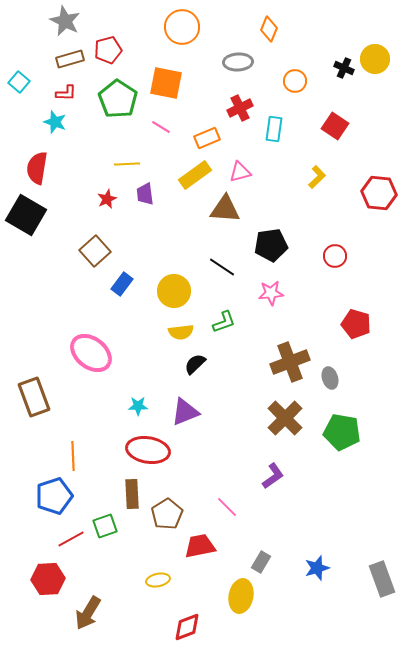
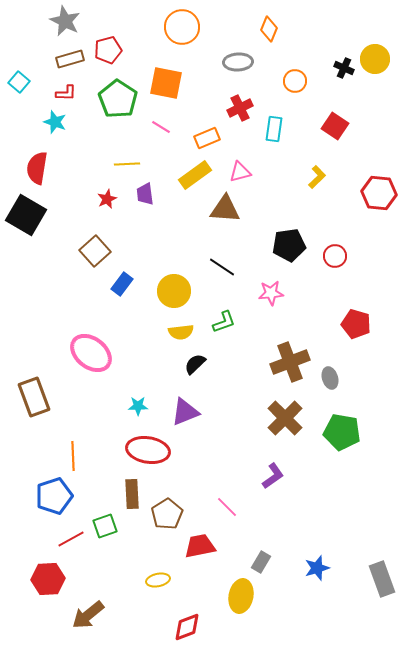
black pentagon at (271, 245): moved 18 px right
brown arrow at (88, 613): moved 2 px down; rotated 20 degrees clockwise
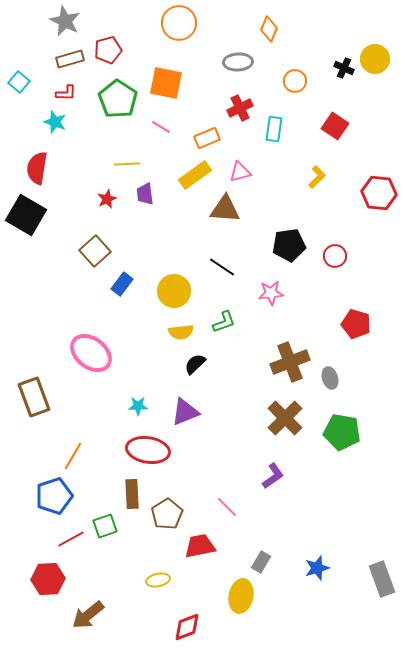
orange circle at (182, 27): moved 3 px left, 4 px up
orange line at (73, 456): rotated 32 degrees clockwise
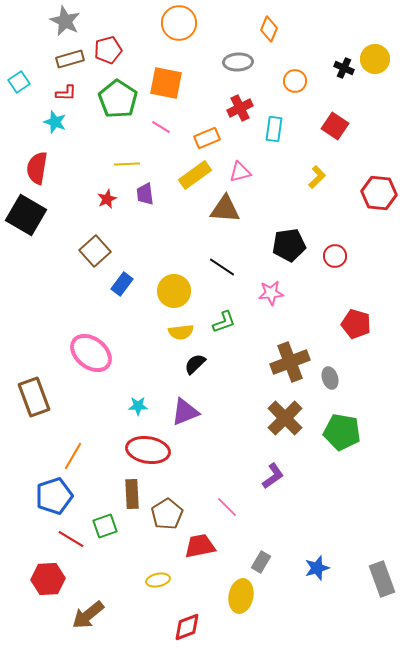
cyan square at (19, 82): rotated 15 degrees clockwise
red line at (71, 539): rotated 60 degrees clockwise
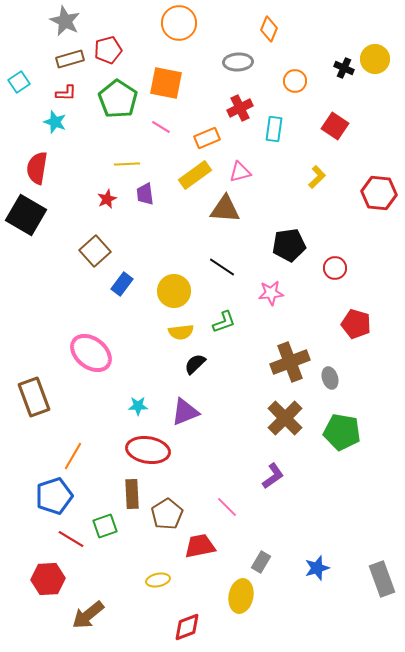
red circle at (335, 256): moved 12 px down
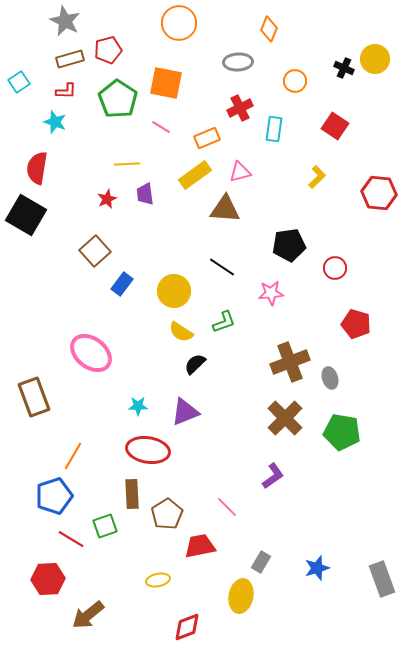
red L-shape at (66, 93): moved 2 px up
yellow semicircle at (181, 332): rotated 40 degrees clockwise
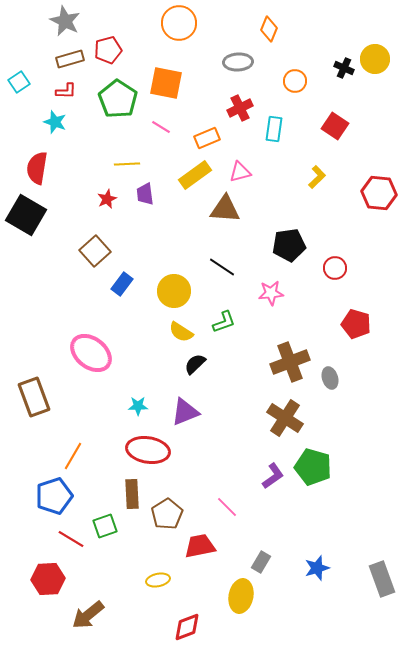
brown cross at (285, 418): rotated 12 degrees counterclockwise
green pentagon at (342, 432): moved 29 px left, 35 px down; rotated 6 degrees clockwise
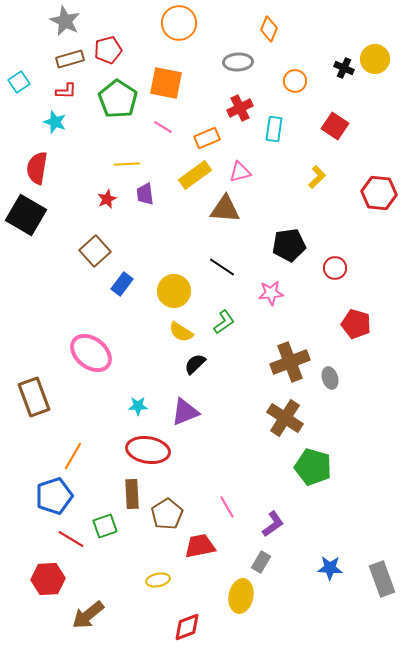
pink line at (161, 127): moved 2 px right
green L-shape at (224, 322): rotated 15 degrees counterclockwise
purple L-shape at (273, 476): moved 48 px down
pink line at (227, 507): rotated 15 degrees clockwise
blue star at (317, 568): moved 13 px right; rotated 20 degrees clockwise
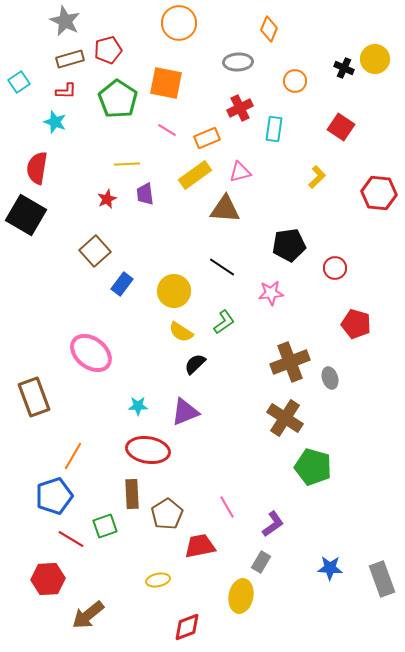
red square at (335, 126): moved 6 px right, 1 px down
pink line at (163, 127): moved 4 px right, 3 px down
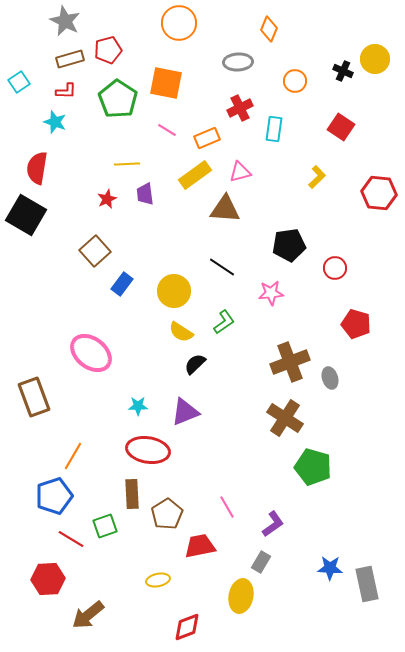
black cross at (344, 68): moved 1 px left, 3 px down
gray rectangle at (382, 579): moved 15 px left, 5 px down; rotated 8 degrees clockwise
